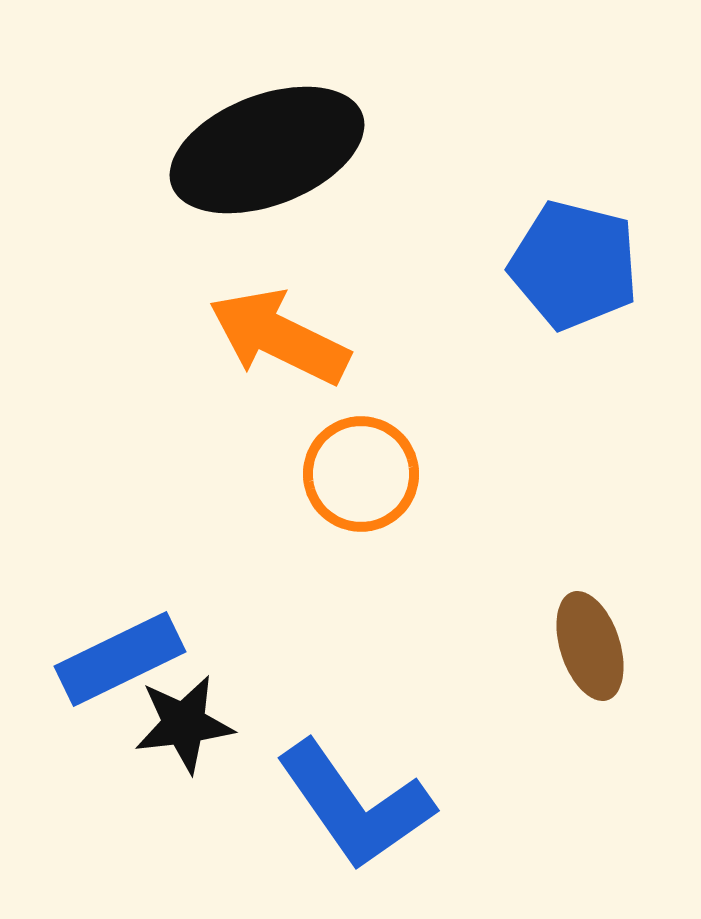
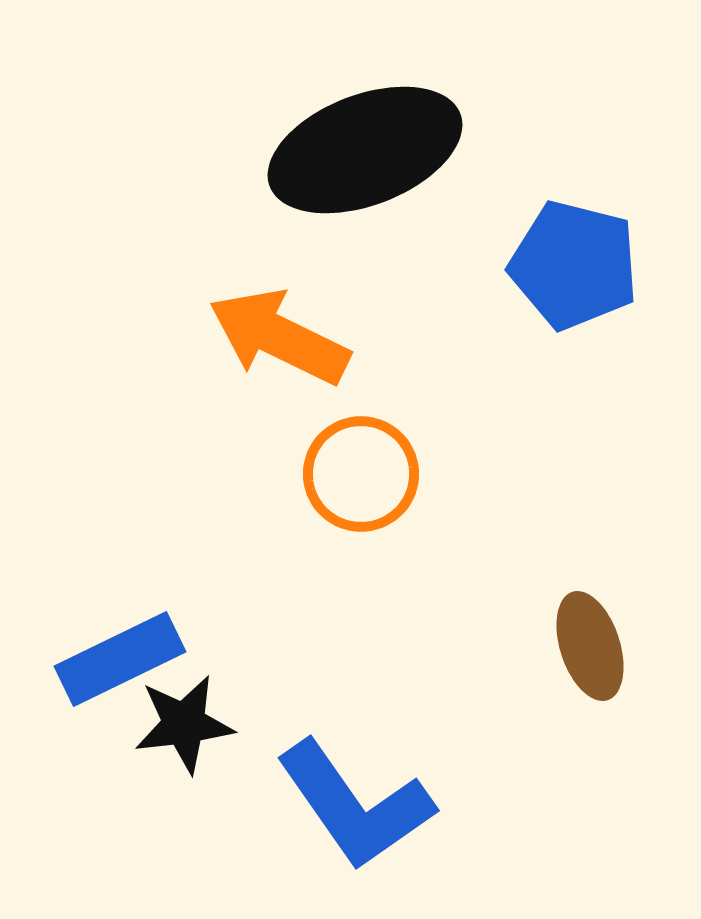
black ellipse: moved 98 px right
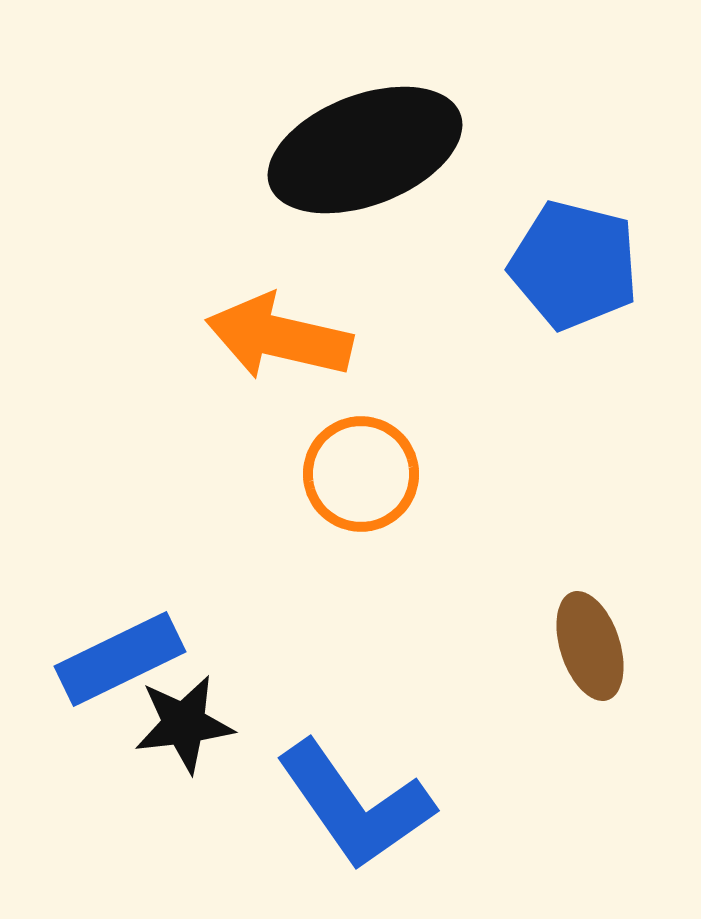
orange arrow: rotated 13 degrees counterclockwise
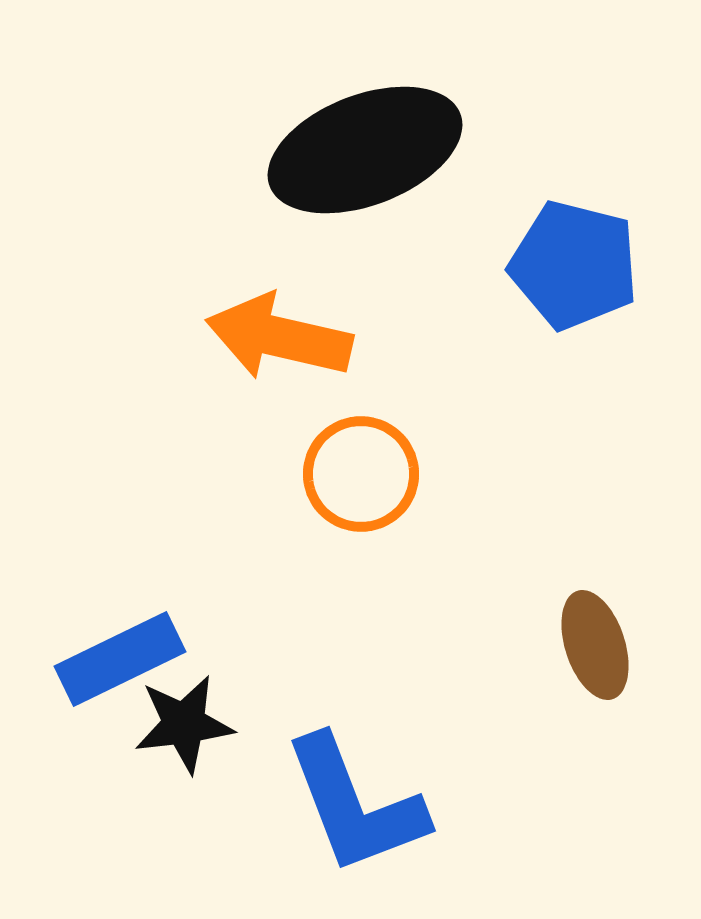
brown ellipse: moved 5 px right, 1 px up
blue L-shape: rotated 14 degrees clockwise
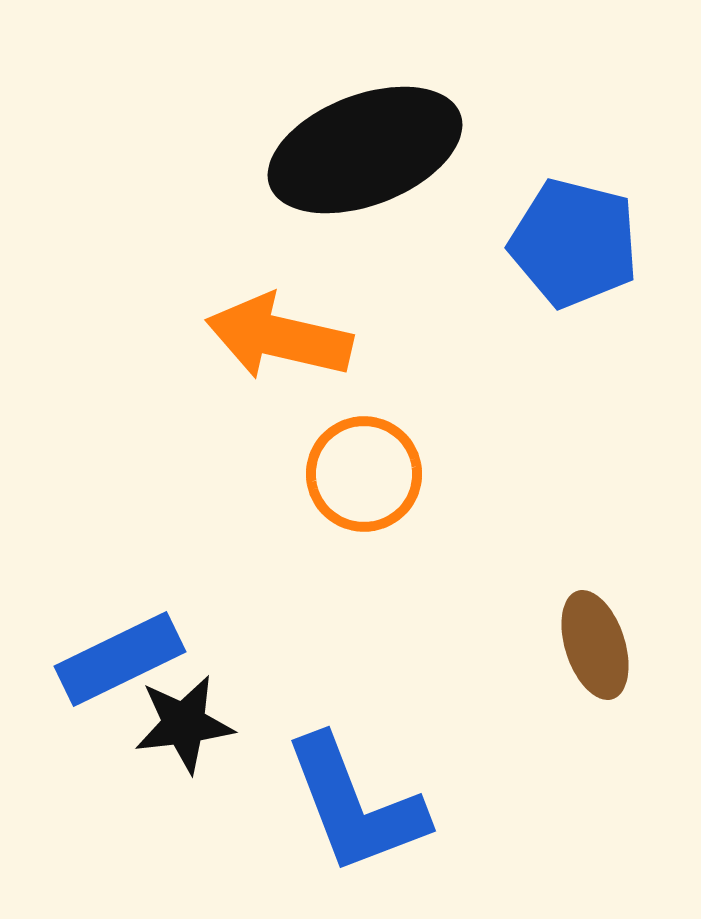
blue pentagon: moved 22 px up
orange circle: moved 3 px right
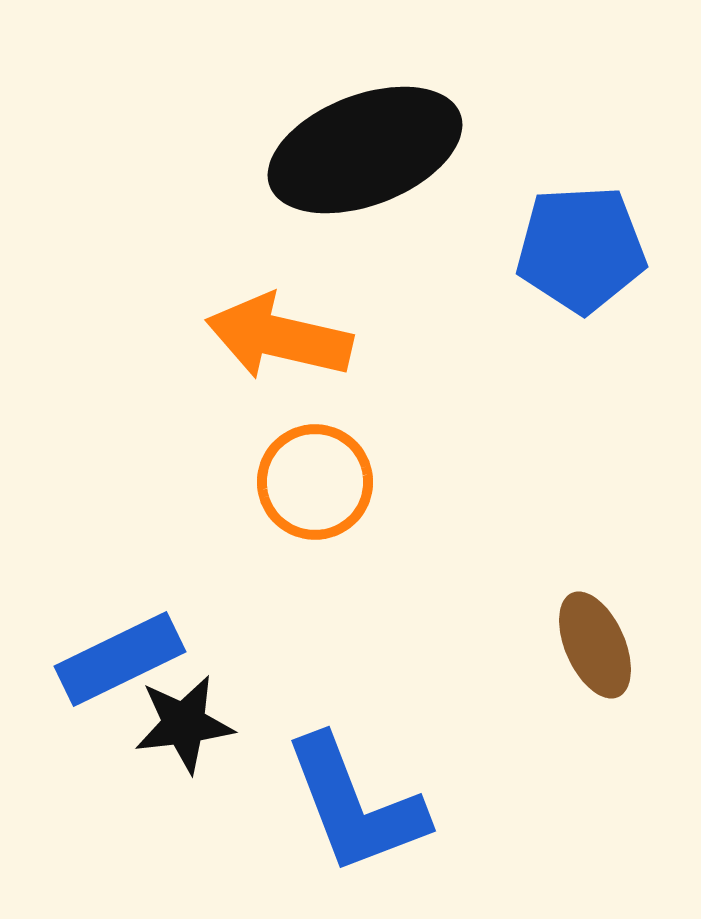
blue pentagon: moved 7 px right, 6 px down; rotated 17 degrees counterclockwise
orange circle: moved 49 px left, 8 px down
brown ellipse: rotated 6 degrees counterclockwise
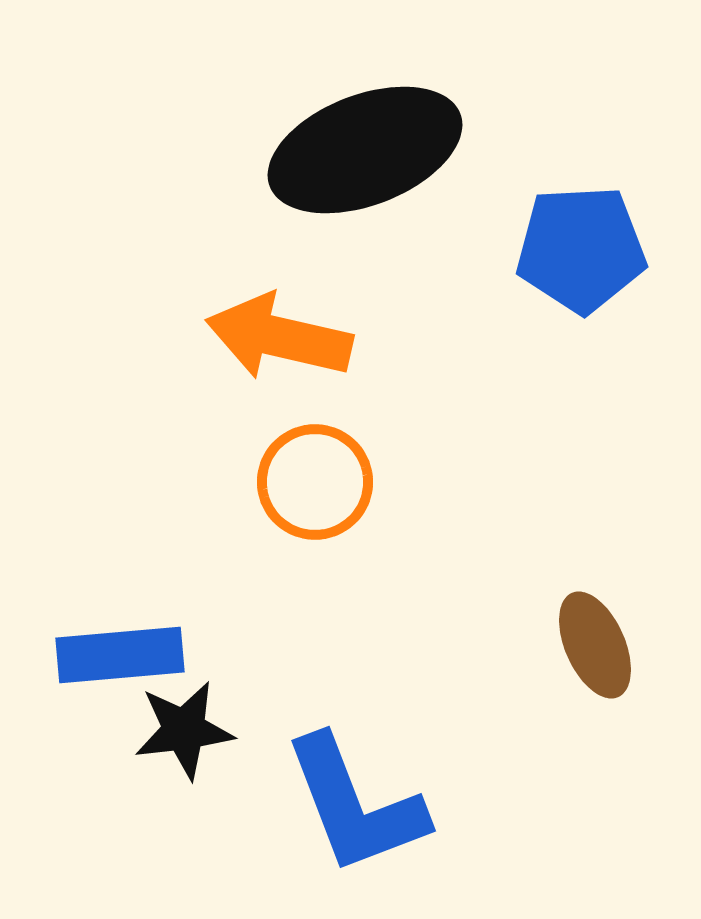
blue rectangle: moved 4 px up; rotated 21 degrees clockwise
black star: moved 6 px down
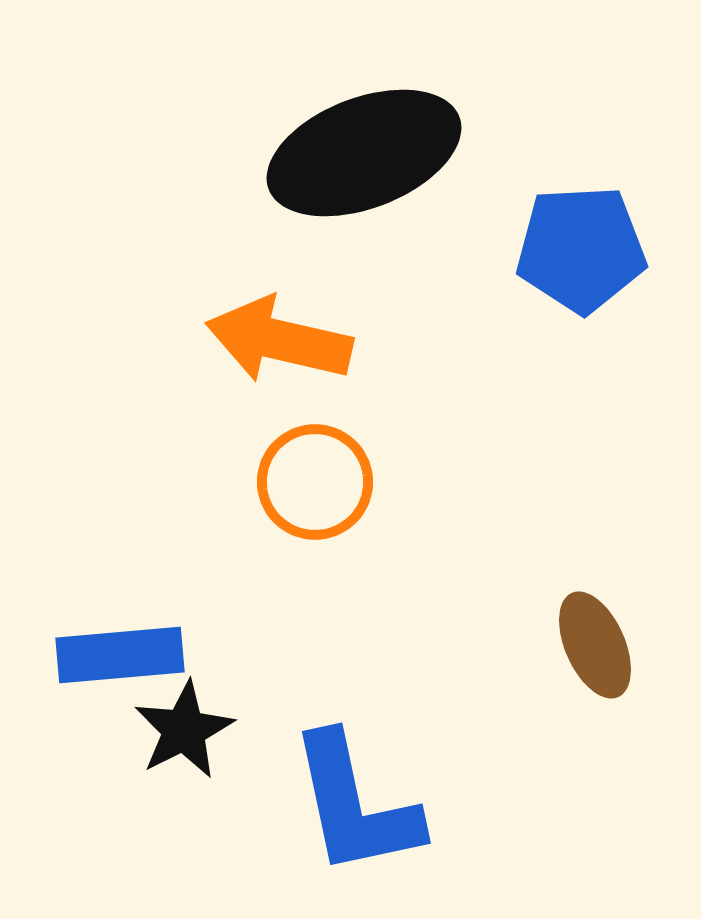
black ellipse: moved 1 px left, 3 px down
orange arrow: moved 3 px down
black star: rotated 20 degrees counterclockwise
blue L-shape: rotated 9 degrees clockwise
